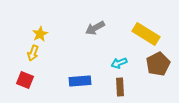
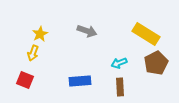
gray arrow: moved 8 px left, 3 px down; rotated 132 degrees counterclockwise
brown pentagon: moved 2 px left, 1 px up
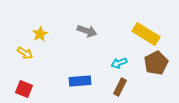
yellow arrow: moved 8 px left; rotated 77 degrees counterclockwise
red square: moved 1 px left, 9 px down
brown rectangle: rotated 30 degrees clockwise
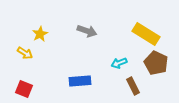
brown pentagon: rotated 20 degrees counterclockwise
brown rectangle: moved 13 px right, 1 px up; rotated 54 degrees counterclockwise
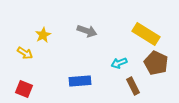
yellow star: moved 3 px right, 1 px down
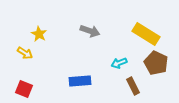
gray arrow: moved 3 px right
yellow star: moved 4 px left, 1 px up; rotated 14 degrees counterclockwise
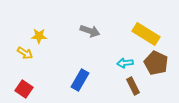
yellow star: moved 2 px down; rotated 28 degrees counterclockwise
cyan arrow: moved 6 px right; rotated 14 degrees clockwise
blue rectangle: moved 1 px up; rotated 55 degrees counterclockwise
red square: rotated 12 degrees clockwise
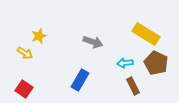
gray arrow: moved 3 px right, 11 px down
yellow star: rotated 21 degrees counterclockwise
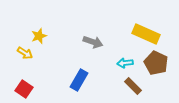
yellow rectangle: rotated 8 degrees counterclockwise
blue rectangle: moved 1 px left
brown rectangle: rotated 18 degrees counterclockwise
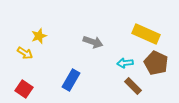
blue rectangle: moved 8 px left
